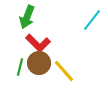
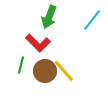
green arrow: moved 22 px right
brown circle: moved 6 px right, 8 px down
green line: moved 1 px right, 2 px up
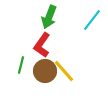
red L-shape: moved 4 px right, 2 px down; rotated 80 degrees clockwise
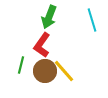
cyan line: rotated 55 degrees counterclockwise
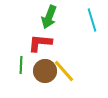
red L-shape: moved 2 px left, 2 px up; rotated 60 degrees clockwise
green line: rotated 12 degrees counterclockwise
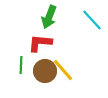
cyan line: rotated 25 degrees counterclockwise
yellow line: moved 1 px left, 1 px up
